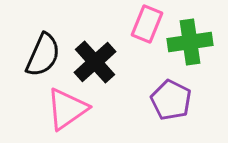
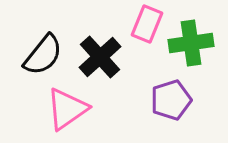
green cross: moved 1 px right, 1 px down
black semicircle: rotated 15 degrees clockwise
black cross: moved 5 px right, 5 px up
purple pentagon: rotated 27 degrees clockwise
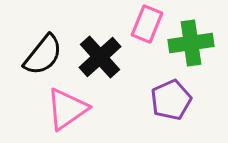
purple pentagon: rotated 6 degrees counterclockwise
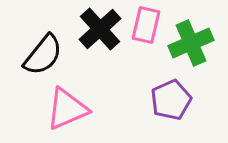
pink rectangle: moved 1 px left, 1 px down; rotated 9 degrees counterclockwise
green cross: rotated 15 degrees counterclockwise
black cross: moved 28 px up
pink triangle: rotated 12 degrees clockwise
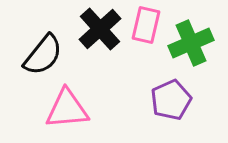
pink triangle: rotated 18 degrees clockwise
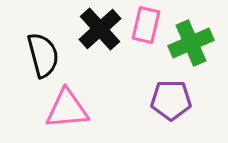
black semicircle: rotated 54 degrees counterclockwise
purple pentagon: rotated 24 degrees clockwise
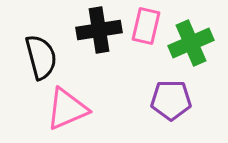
pink rectangle: moved 1 px down
black cross: moved 1 px left, 1 px down; rotated 33 degrees clockwise
black semicircle: moved 2 px left, 2 px down
pink triangle: rotated 18 degrees counterclockwise
